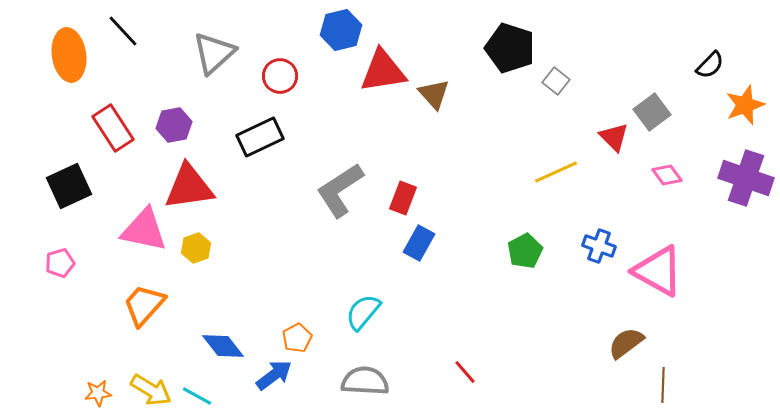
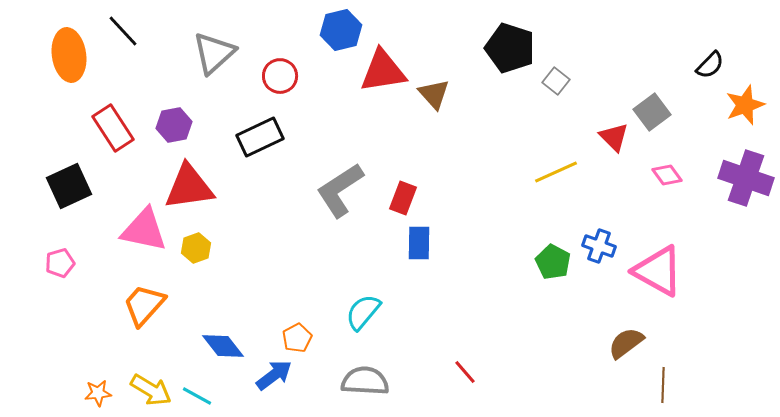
blue rectangle at (419, 243): rotated 28 degrees counterclockwise
green pentagon at (525, 251): moved 28 px right, 11 px down; rotated 16 degrees counterclockwise
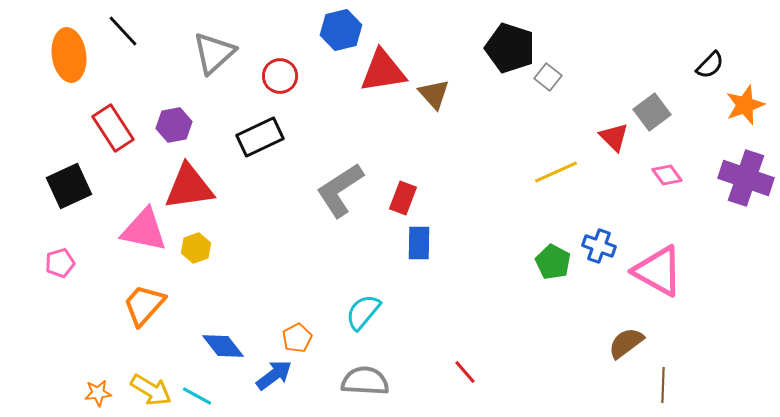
gray square at (556, 81): moved 8 px left, 4 px up
